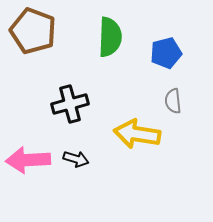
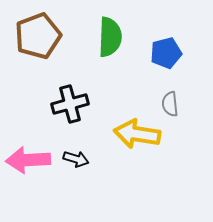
brown pentagon: moved 5 px right, 5 px down; rotated 30 degrees clockwise
gray semicircle: moved 3 px left, 3 px down
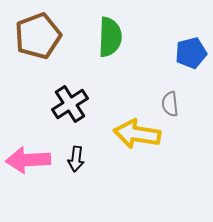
blue pentagon: moved 25 px right
black cross: rotated 18 degrees counterclockwise
black arrow: rotated 80 degrees clockwise
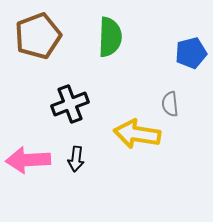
black cross: rotated 12 degrees clockwise
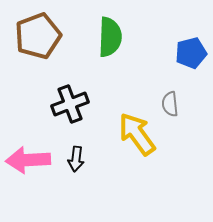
yellow arrow: rotated 45 degrees clockwise
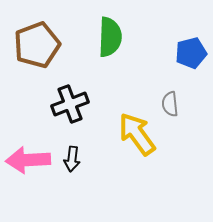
brown pentagon: moved 1 px left, 9 px down
black arrow: moved 4 px left
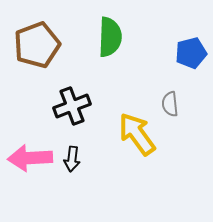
black cross: moved 2 px right, 2 px down
pink arrow: moved 2 px right, 2 px up
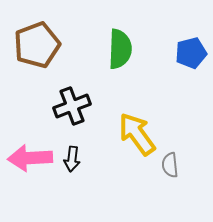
green semicircle: moved 10 px right, 12 px down
gray semicircle: moved 61 px down
